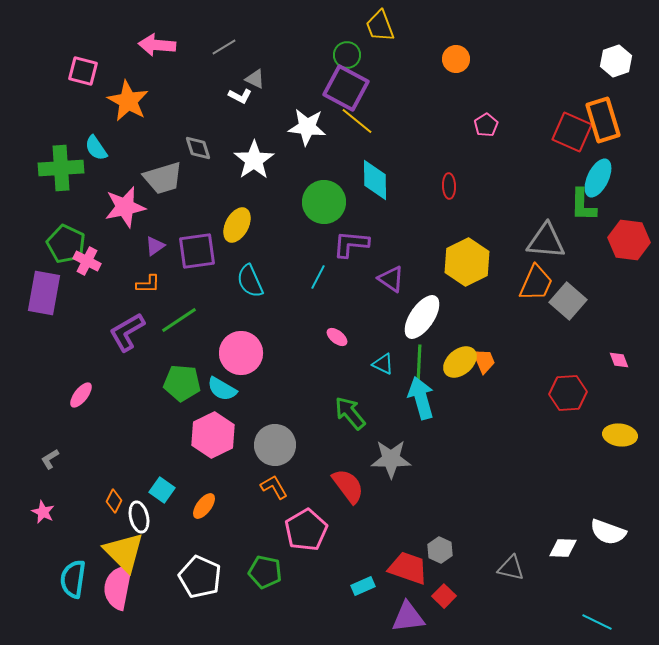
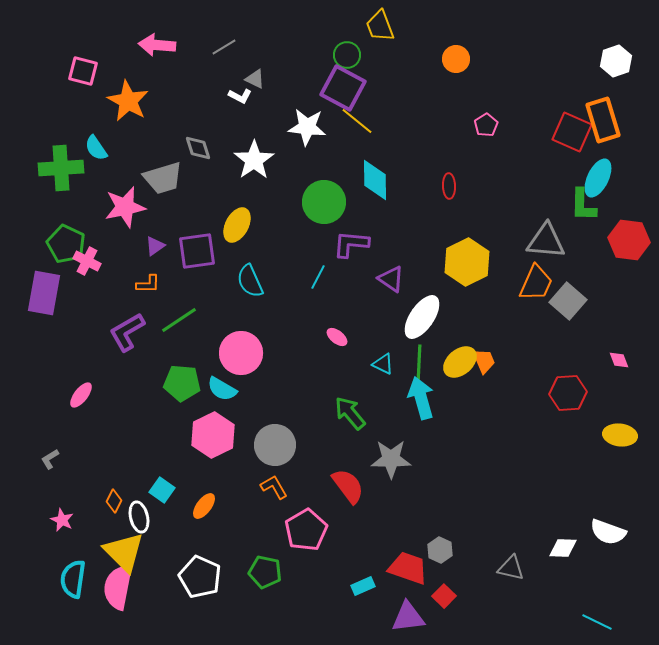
purple square at (346, 88): moved 3 px left
pink star at (43, 512): moved 19 px right, 8 px down
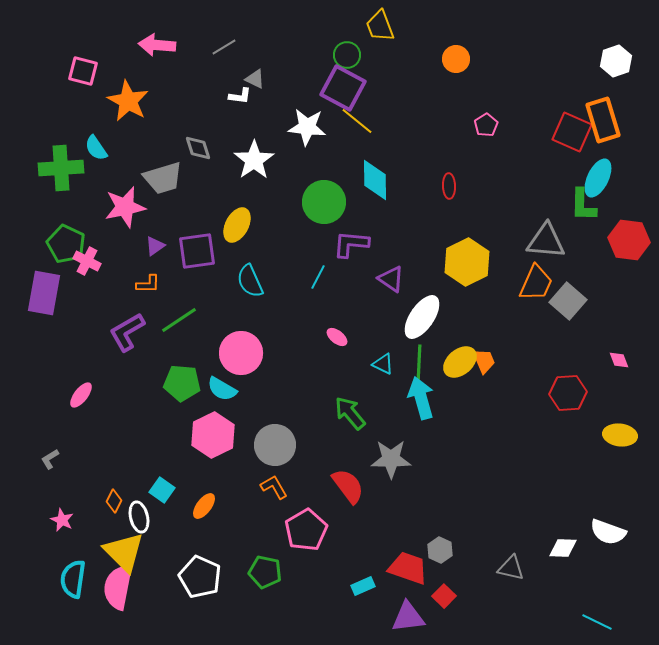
white L-shape at (240, 96): rotated 20 degrees counterclockwise
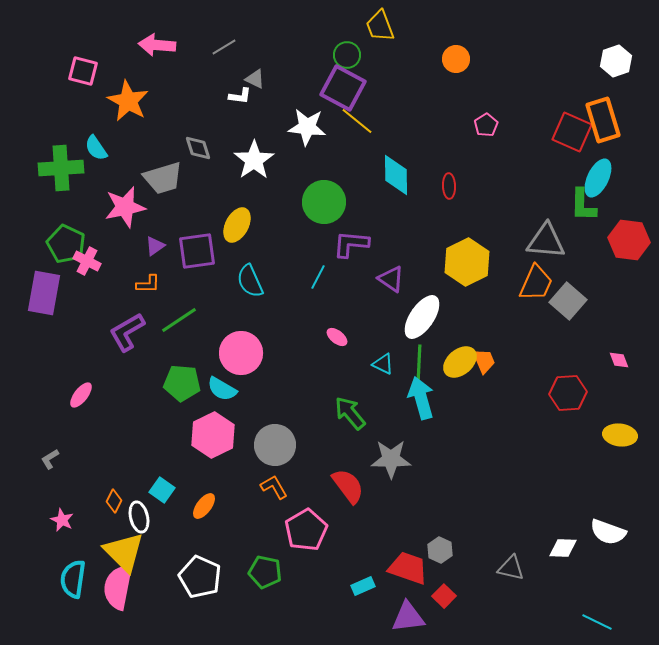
cyan diamond at (375, 180): moved 21 px right, 5 px up
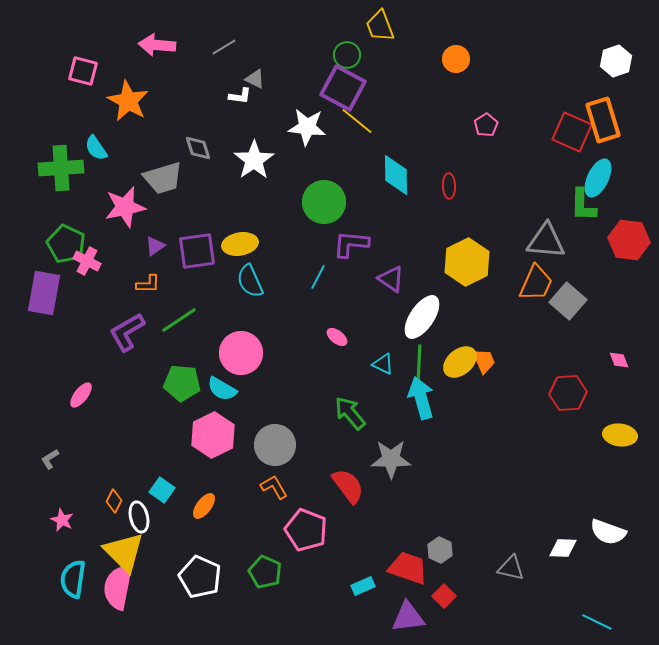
yellow ellipse at (237, 225): moved 3 px right, 19 px down; rotated 52 degrees clockwise
pink pentagon at (306, 530): rotated 21 degrees counterclockwise
green pentagon at (265, 572): rotated 12 degrees clockwise
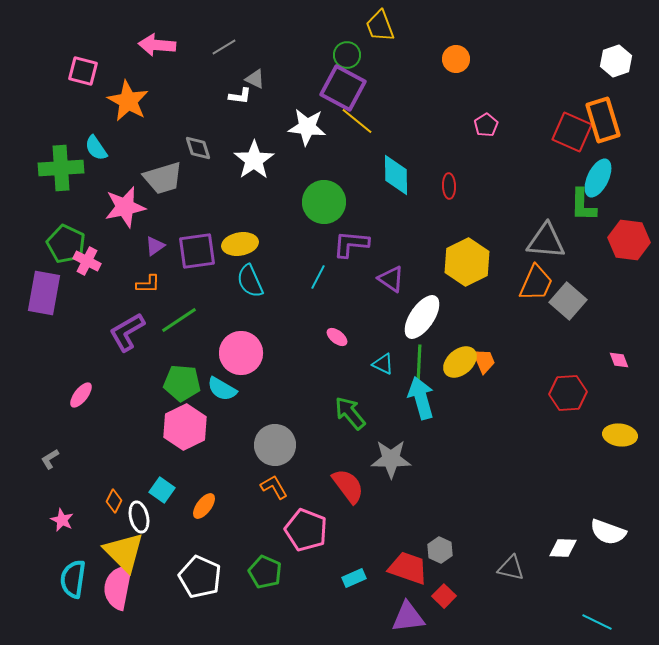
pink hexagon at (213, 435): moved 28 px left, 8 px up
cyan rectangle at (363, 586): moved 9 px left, 8 px up
